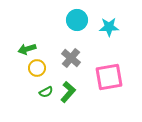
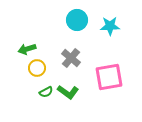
cyan star: moved 1 px right, 1 px up
green L-shape: rotated 85 degrees clockwise
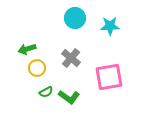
cyan circle: moved 2 px left, 2 px up
green L-shape: moved 1 px right, 5 px down
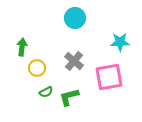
cyan star: moved 10 px right, 16 px down
green arrow: moved 5 px left, 2 px up; rotated 114 degrees clockwise
gray cross: moved 3 px right, 3 px down
green L-shape: rotated 130 degrees clockwise
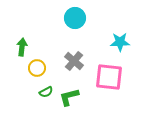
pink square: rotated 16 degrees clockwise
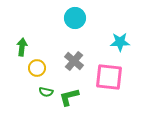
green semicircle: rotated 40 degrees clockwise
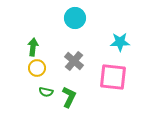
green arrow: moved 11 px right
pink square: moved 4 px right
green L-shape: rotated 130 degrees clockwise
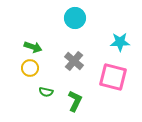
green arrow: rotated 102 degrees clockwise
yellow circle: moved 7 px left
pink square: rotated 8 degrees clockwise
green L-shape: moved 6 px right, 4 px down
